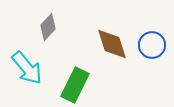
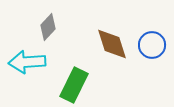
cyan arrow: moved 6 px up; rotated 126 degrees clockwise
green rectangle: moved 1 px left
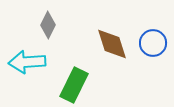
gray diamond: moved 2 px up; rotated 16 degrees counterclockwise
blue circle: moved 1 px right, 2 px up
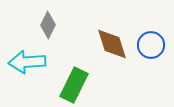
blue circle: moved 2 px left, 2 px down
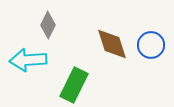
cyan arrow: moved 1 px right, 2 px up
